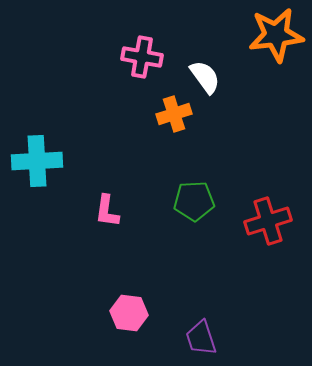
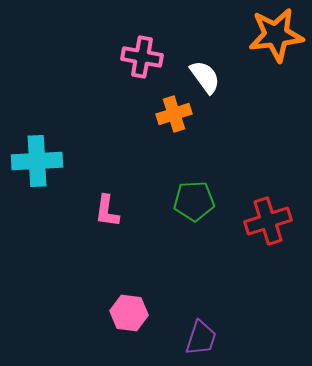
purple trapezoid: rotated 144 degrees counterclockwise
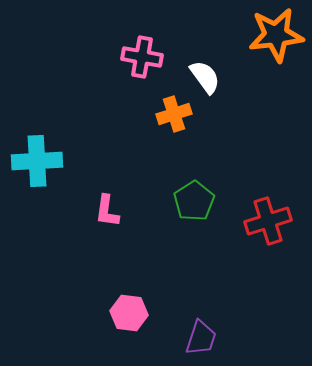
green pentagon: rotated 30 degrees counterclockwise
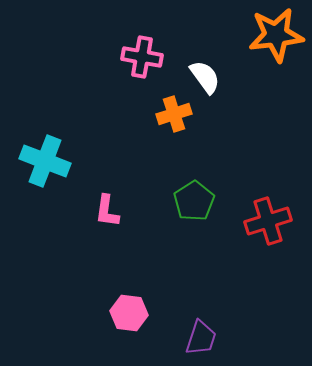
cyan cross: moved 8 px right; rotated 24 degrees clockwise
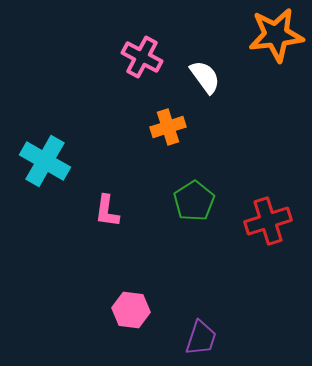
pink cross: rotated 18 degrees clockwise
orange cross: moved 6 px left, 13 px down
cyan cross: rotated 9 degrees clockwise
pink hexagon: moved 2 px right, 3 px up
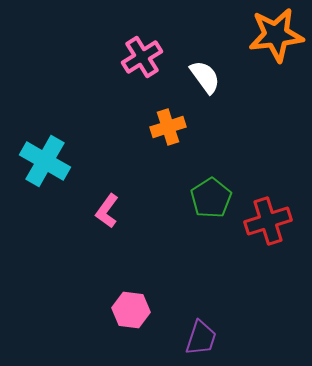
pink cross: rotated 30 degrees clockwise
green pentagon: moved 17 px right, 3 px up
pink L-shape: rotated 28 degrees clockwise
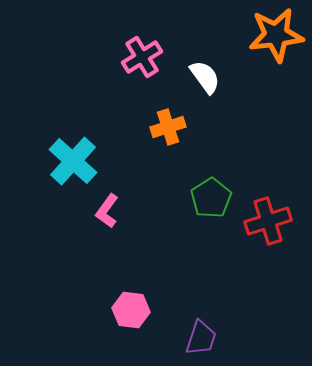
cyan cross: moved 28 px right; rotated 12 degrees clockwise
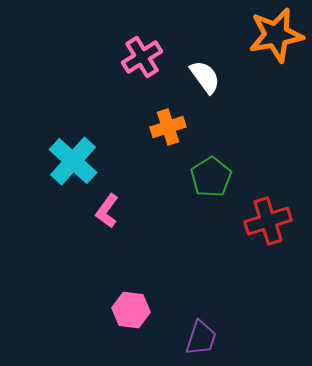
orange star: rotated 4 degrees counterclockwise
green pentagon: moved 21 px up
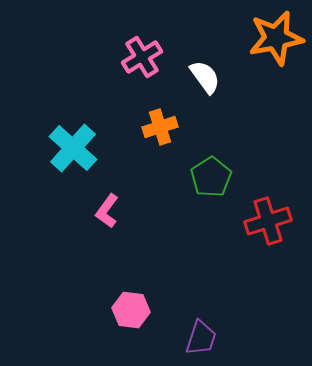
orange star: moved 3 px down
orange cross: moved 8 px left
cyan cross: moved 13 px up
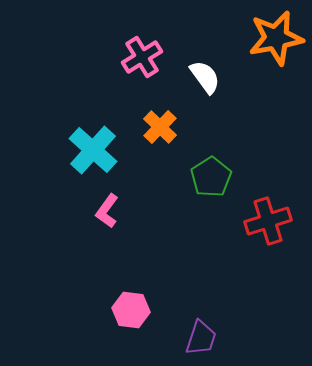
orange cross: rotated 28 degrees counterclockwise
cyan cross: moved 20 px right, 2 px down
